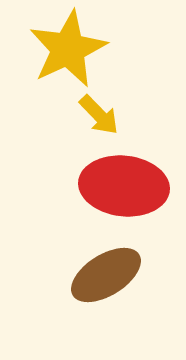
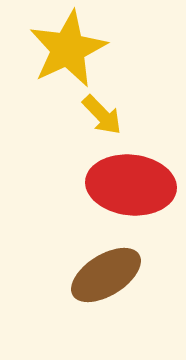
yellow arrow: moved 3 px right
red ellipse: moved 7 px right, 1 px up
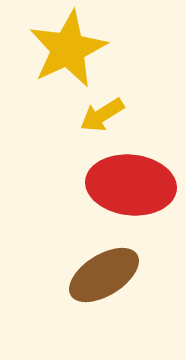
yellow arrow: rotated 102 degrees clockwise
brown ellipse: moved 2 px left
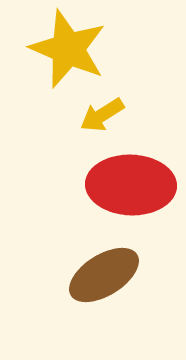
yellow star: rotated 24 degrees counterclockwise
red ellipse: rotated 4 degrees counterclockwise
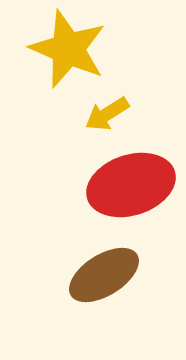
yellow arrow: moved 5 px right, 1 px up
red ellipse: rotated 20 degrees counterclockwise
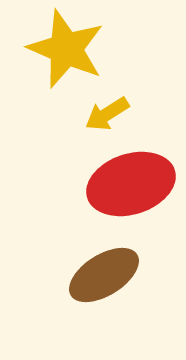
yellow star: moved 2 px left
red ellipse: moved 1 px up
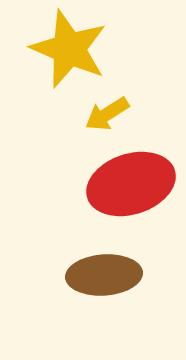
yellow star: moved 3 px right
brown ellipse: rotated 28 degrees clockwise
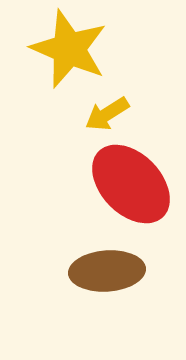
red ellipse: rotated 64 degrees clockwise
brown ellipse: moved 3 px right, 4 px up
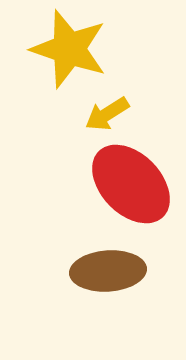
yellow star: rotated 4 degrees counterclockwise
brown ellipse: moved 1 px right
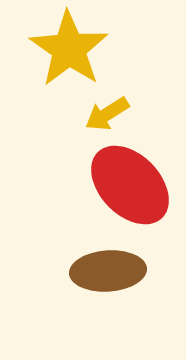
yellow star: rotated 16 degrees clockwise
red ellipse: moved 1 px left, 1 px down
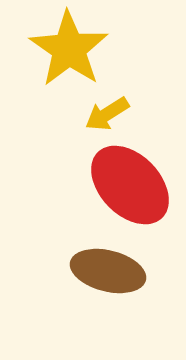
brown ellipse: rotated 18 degrees clockwise
